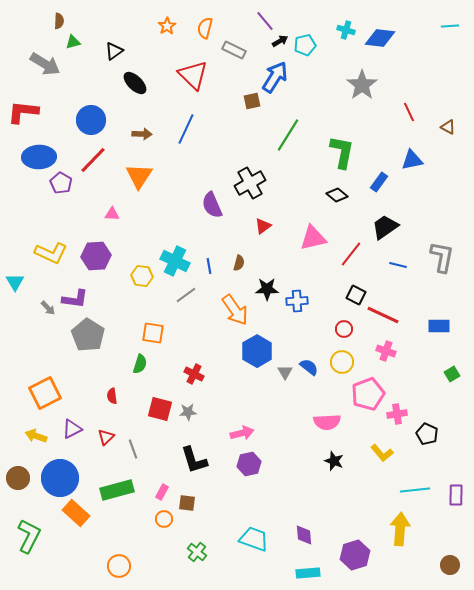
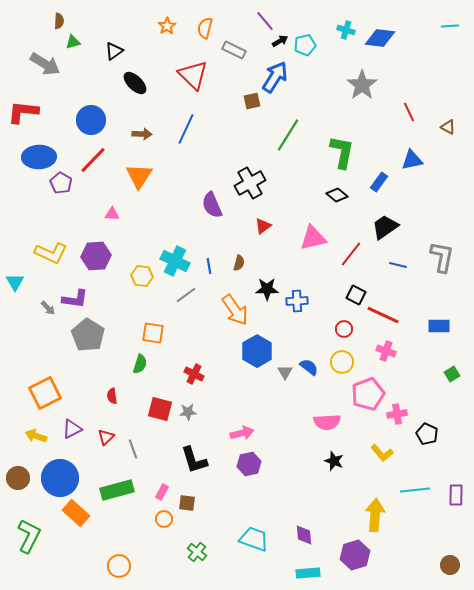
yellow arrow at (400, 529): moved 25 px left, 14 px up
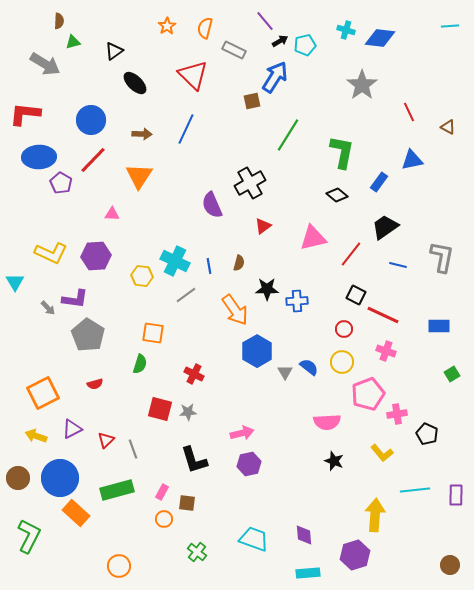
red L-shape at (23, 112): moved 2 px right, 2 px down
orange square at (45, 393): moved 2 px left
red semicircle at (112, 396): moved 17 px left, 12 px up; rotated 98 degrees counterclockwise
red triangle at (106, 437): moved 3 px down
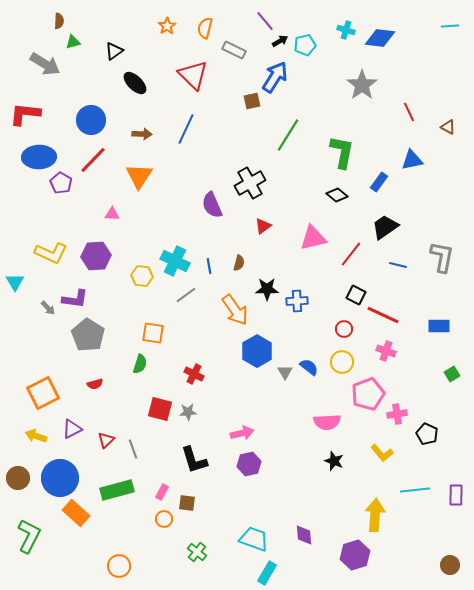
cyan rectangle at (308, 573): moved 41 px left; rotated 55 degrees counterclockwise
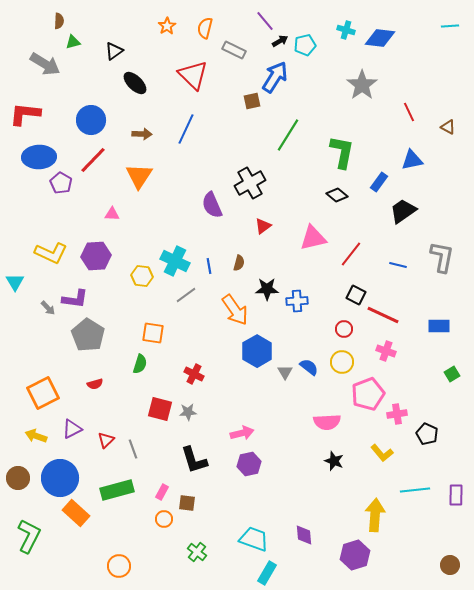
black trapezoid at (385, 227): moved 18 px right, 16 px up
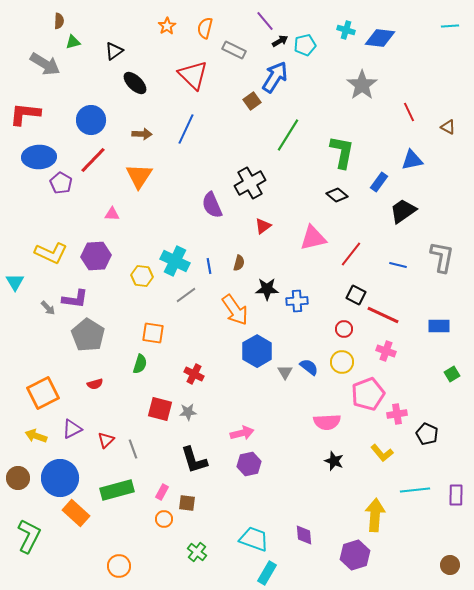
brown square at (252, 101): rotated 24 degrees counterclockwise
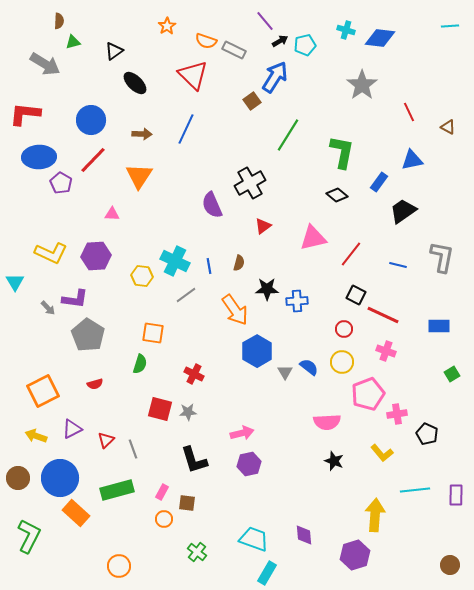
orange semicircle at (205, 28): moved 1 px right, 13 px down; rotated 85 degrees counterclockwise
orange square at (43, 393): moved 2 px up
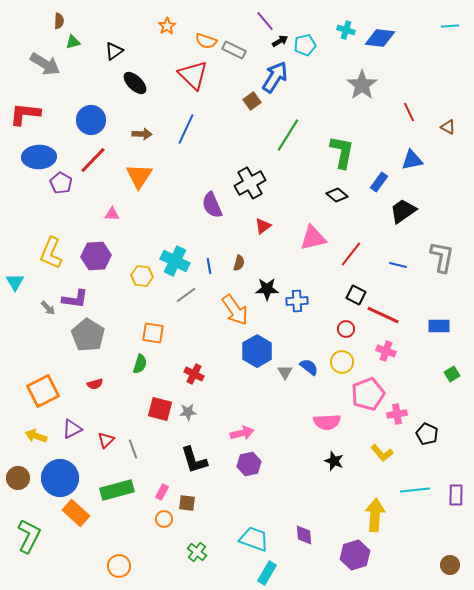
yellow L-shape at (51, 253): rotated 88 degrees clockwise
red circle at (344, 329): moved 2 px right
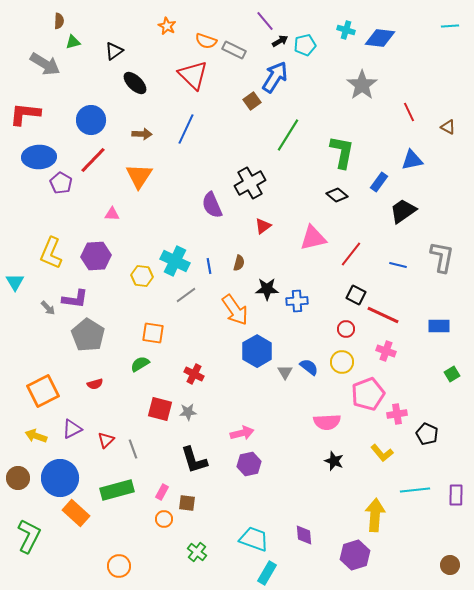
orange star at (167, 26): rotated 12 degrees counterclockwise
green semicircle at (140, 364): rotated 138 degrees counterclockwise
